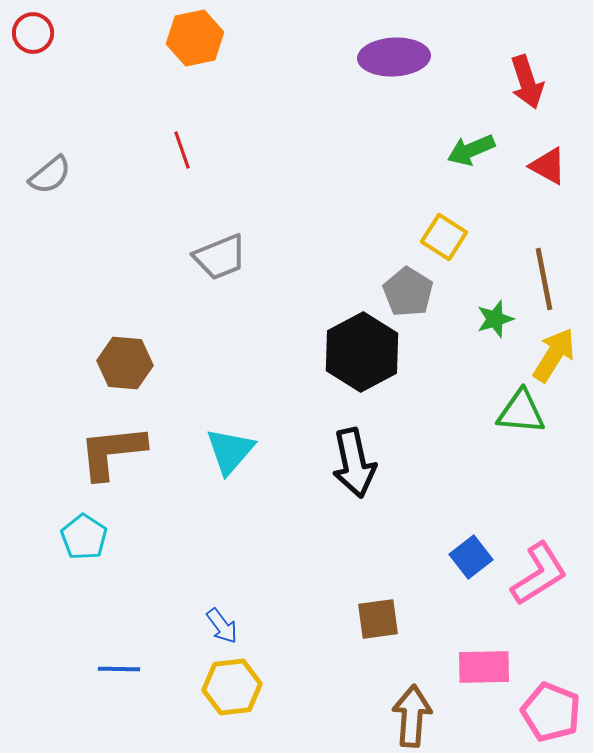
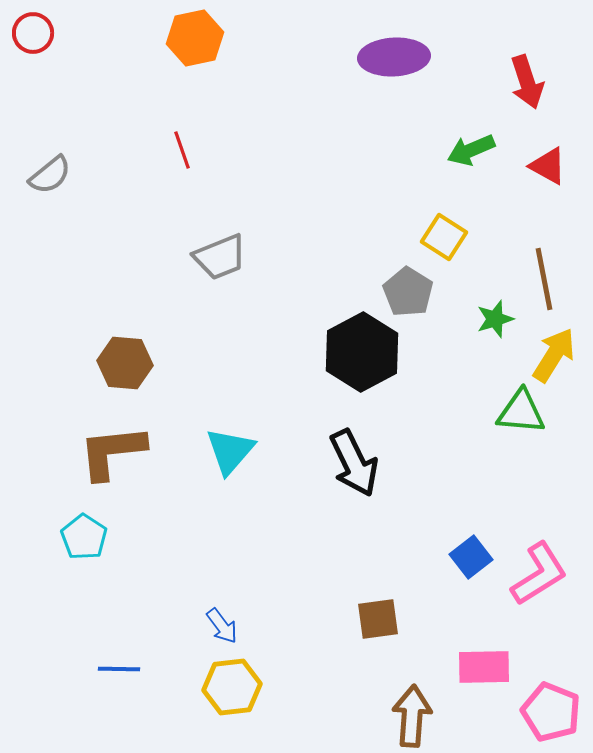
black arrow: rotated 14 degrees counterclockwise
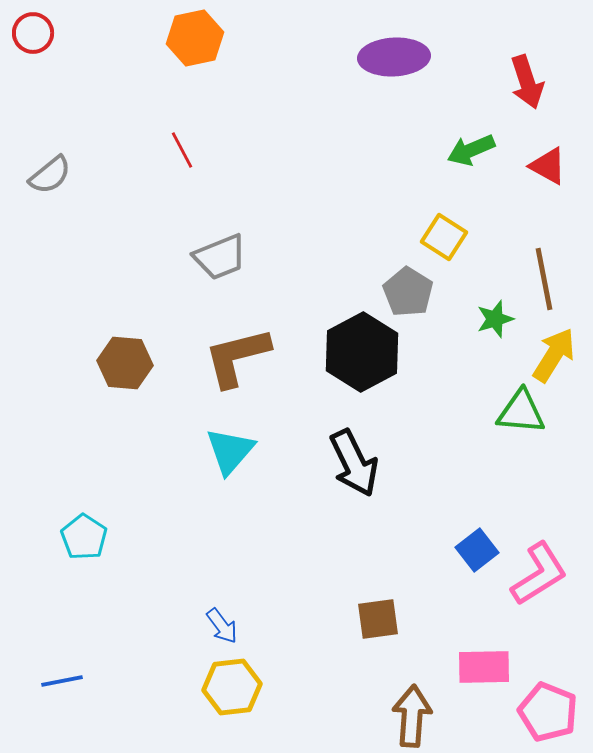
red line: rotated 9 degrees counterclockwise
brown L-shape: moved 125 px right, 95 px up; rotated 8 degrees counterclockwise
blue square: moved 6 px right, 7 px up
blue line: moved 57 px left, 12 px down; rotated 12 degrees counterclockwise
pink pentagon: moved 3 px left
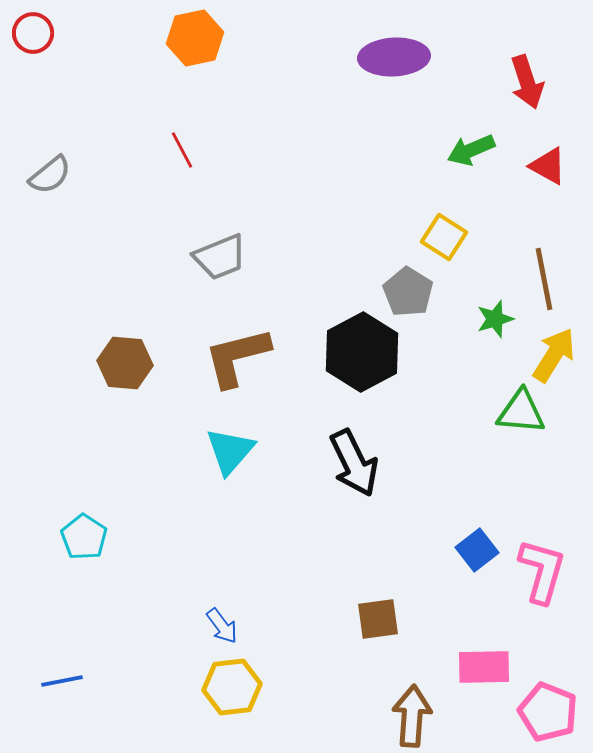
pink L-shape: moved 3 px right, 3 px up; rotated 42 degrees counterclockwise
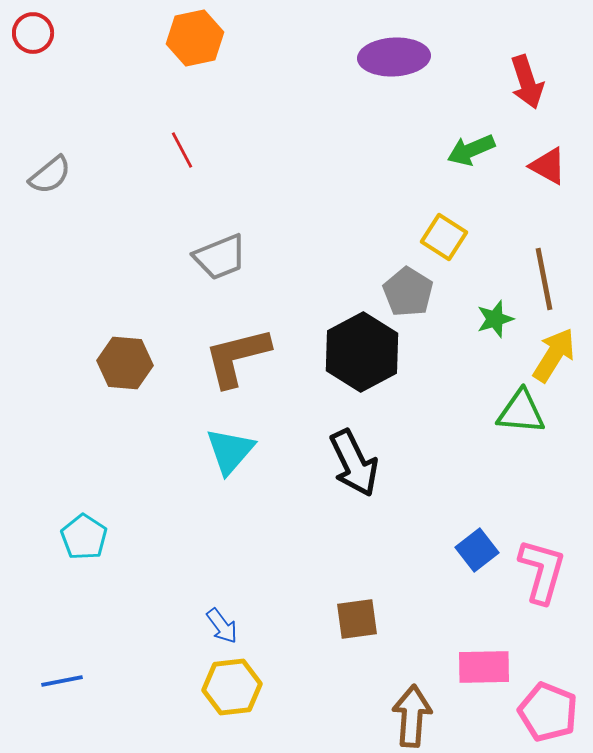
brown square: moved 21 px left
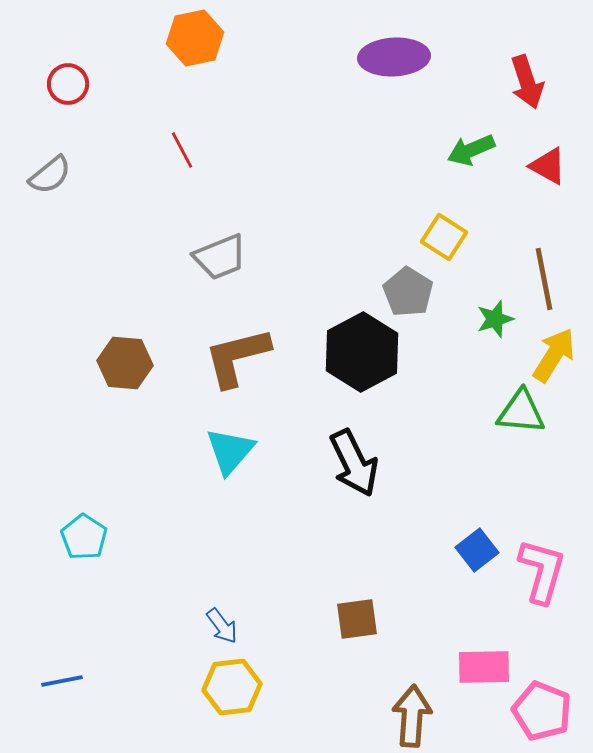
red circle: moved 35 px right, 51 px down
pink pentagon: moved 6 px left, 1 px up
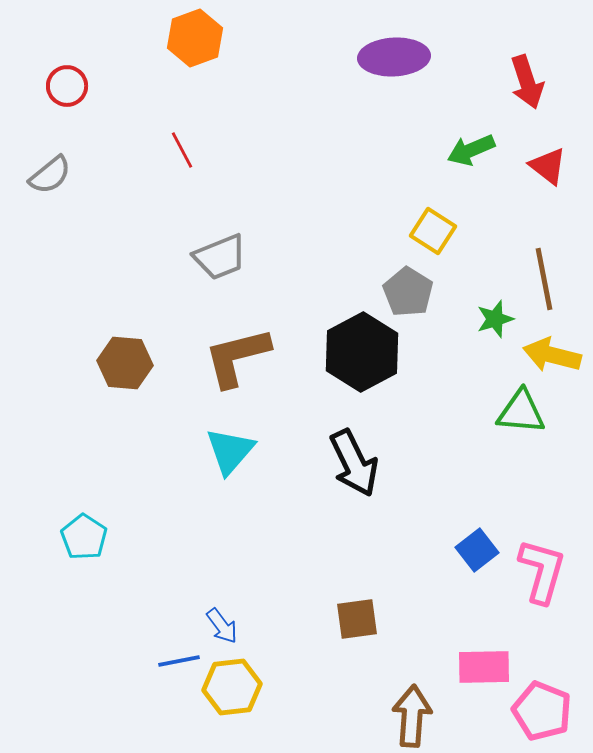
orange hexagon: rotated 8 degrees counterclockwise
red circle: moved 1 px left, 2 px down
red triangle: rotated 9 degrees clockwise
yellow square: moved 11 px left, 6 px up
yellow arrow: moved 2 px left; rotated 108 degrees counterclockwise
blue line: moved 117 px right, 20 px up
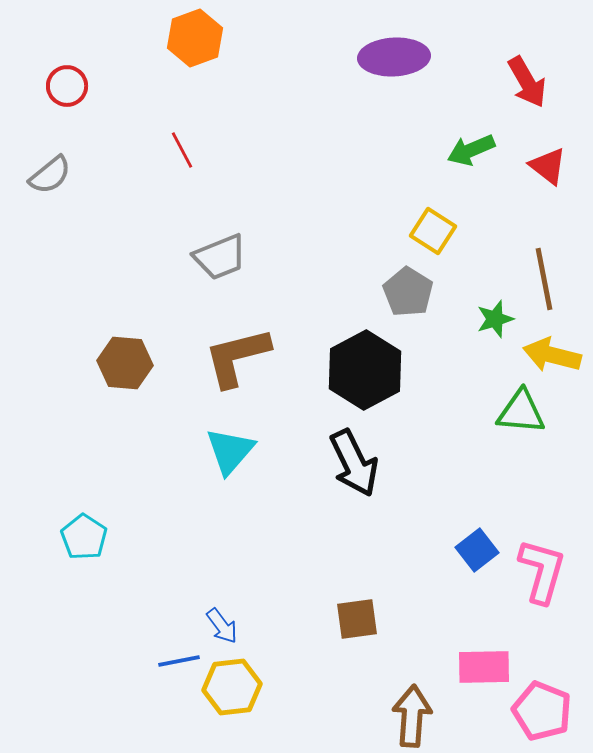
red arrow: rotated 12 degrees counterclockwise
black hexagon: moved 3 px right, 18 px down
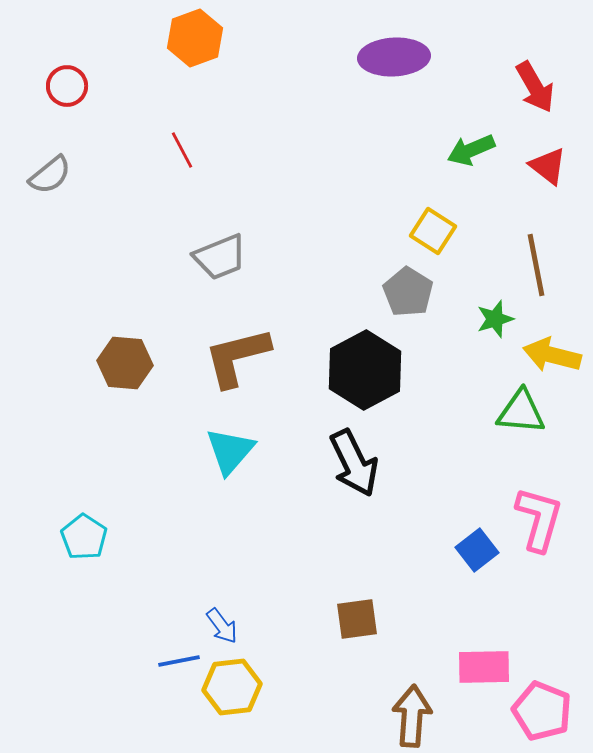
red arrow: moved 8 px right, 5 px down
brown line: moved 8 px left, 14 px up
pink L-shape: moved 3 px left, 52 px up
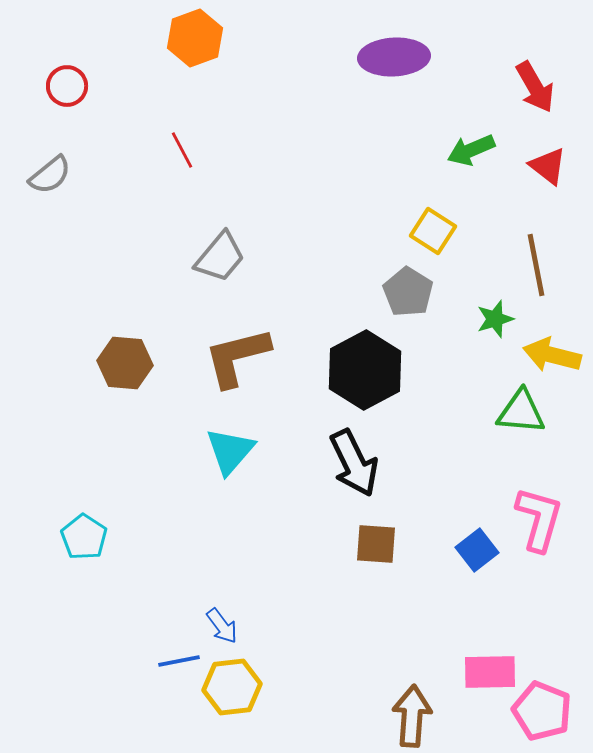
gray trapezoid: rotated 28 degrees counterclockwise
brown square: moved 19 px right, 75 px up; rotated 12 degrees clockwise
pink rectangle: moved 6 px right, 5 px down
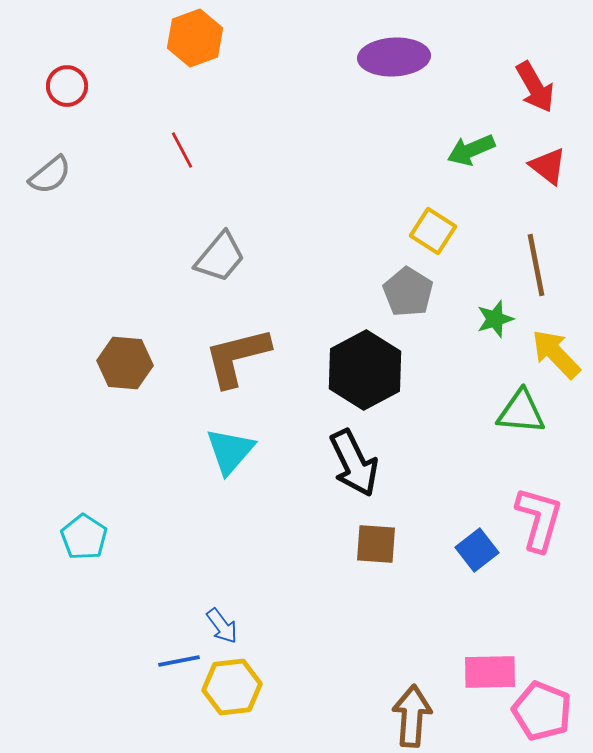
yellow arrow: moved 4 px right, 1 px up; rotated 32 degrees clockwise
